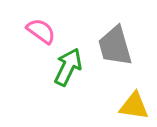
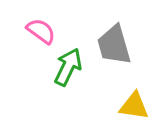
gray trapezoid: moved 1 px left, 1 px up
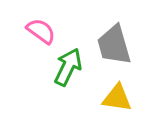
yellow triangle: moved 17 px left, 8 px up
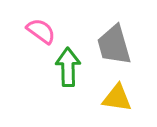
green arrow: rotated 27 degrees counterclockwise
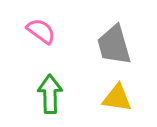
green arrow: moved 18 px left, 27 px down
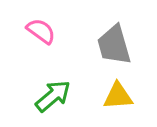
green arrow: moved 3 px right, 2 px down; rotated 51 degrees clockwise
yellow triangle: moved 1 px right, 2 px up; rotated 12 degrees counterclockwise
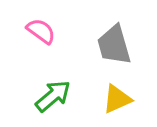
yellow triangle: moved 1 px left, 3 px down; rotated 20 degrees counterclockwise
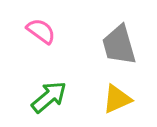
gray trapezoid: moved 5 px right
green arrow: moved 4 px left, 1 px down
